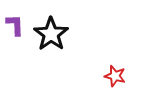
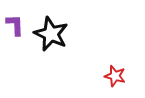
black star: rotated 12 degrees counterclockwise
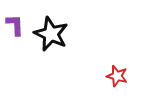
red star: moved 2 px right
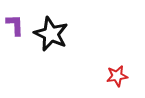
red star: rotated 25 degrees counterclockwise
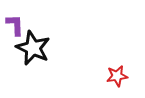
black star: moved 18 px left, 14 px down
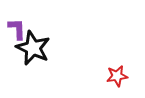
purple L-shape: moved 2 px right, 4 px down
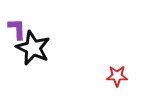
red star: rotated 10 degrees clockwise
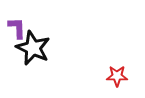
purple L-shape: moved 1 px up
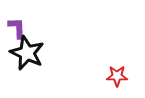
black star: moved 6 px left, 5 px down
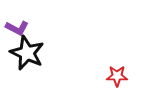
purple L-shape: rotated 120 degrees clockwise
